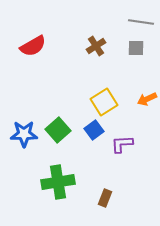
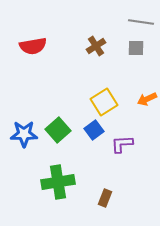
red semicircle: rotated 20 degrees clockwise
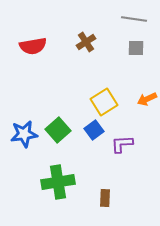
gray line: moved 7 px left, 3 px up
brown cross: moved 10 px left, 4 px up
blue star: rotated 8 degrees counterclockwise
brown rectangle: rotated 18 degrees counterclockwise
